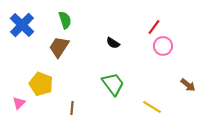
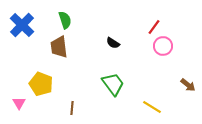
brown trapezoid: rotated 40 degrees counterclockwise
pink triangle: rotated 16 degrees counterclockwise
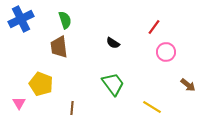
blue cross: moved 1 px left, 6 px up; rotated 20 degrees clockwise
pink circle: moved 3 px right, 6 px down
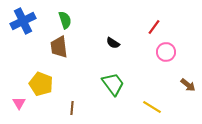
blue cross: moved 2 px right, 2 px down
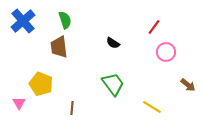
blue cross: rotated 15 degrees counterclockwise
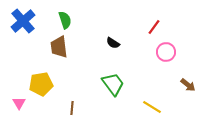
yellow pentagon: rotated 30 degrees counterclockwise
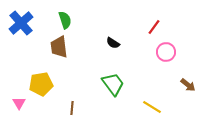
blue cross: moved 2 px left, 2 px down
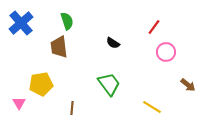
green semicircle: moved 2 px right, 1 px down
green trapezoid: moved 4 px left
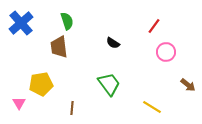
red line: moved 1 px up
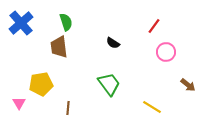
green semicircle: moved 1 px left, 1 px down
brown line: moved 4 px left
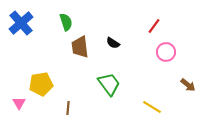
brown trapezoid: moved 21 px right
